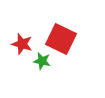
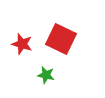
green star: moved 4 px right, 14 px down
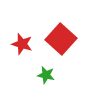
red square: rotated 16 degrees clockwise
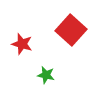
red square: moved 10 px right, 9 px up
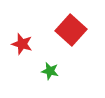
green star: moved 4 px right, 4 px up
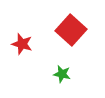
green star: moved 12 px right, 3 px down
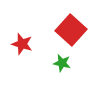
green star: moved 11 px up
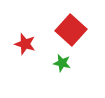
red star: moved 3 px right
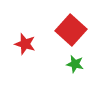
green star: moved 13 px right, 1 px down
